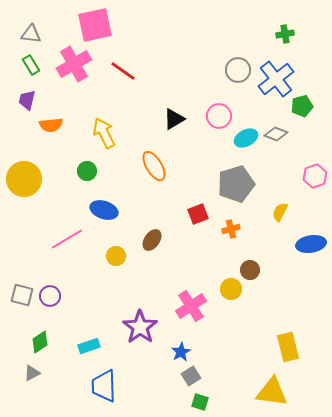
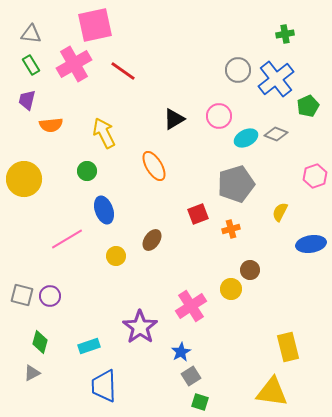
green pentagon at (302, 106): moved 6 px right; rotated 10 degrees counterclockwise
blue ellipse at (104, 210): rotated 52 degrees clockwise
green diamond at (40, 342): rotated 40 degrees counterclockwise
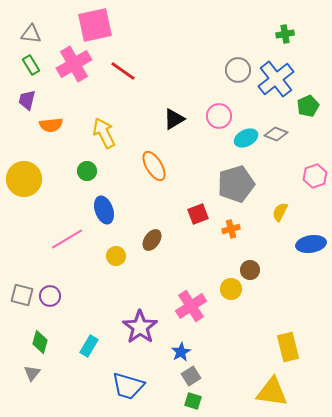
cyan rectangle at (89, 346): rotated 40 degrees counterclockwise
gray triangle at (32, 373): rotated 24 degrees counterclockwise
blue trapezoid at (104, 386): moved 24 px right; rotated 72 degrees counterclockwise
green square at (200, 402): moved 7 px left, 1 px up
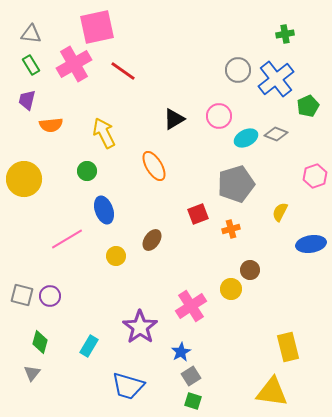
pink square at (95, 25): moved 2 px right, 2 px down
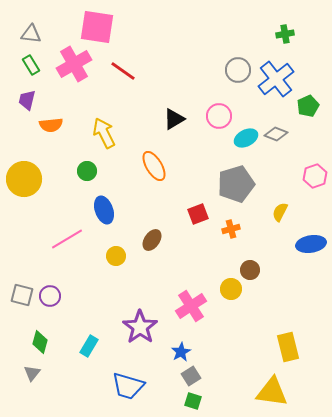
pink square at (97, 27): rotated 21 degrees clockwise
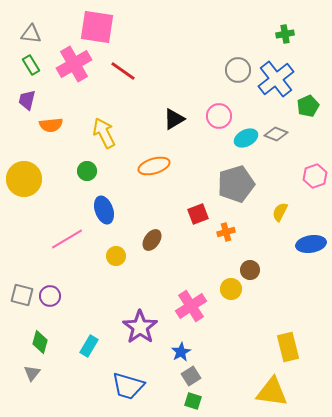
orange ellipse at (154, 166): rotated 76 degrees counterclockwise
orange cross at (231, 229): moved 5 px left, 3 px down
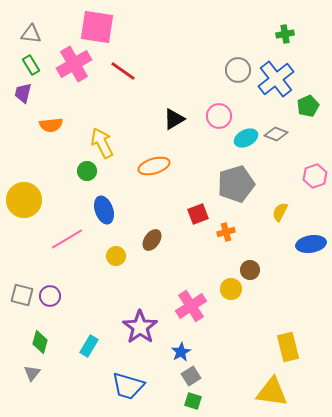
purple trapezoid at (27, 100): moved 4 px left, 7 px up
yellow arrow at (104, 133): moved 2 px left, 10 px down
yellow circle at (24, 179): moved 21 px down
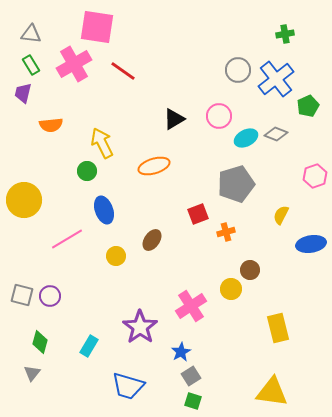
yellow semicircle at (280, 212): moved 1 px right, 3 px down
yellow rectangle at (288, 347): moved 10 px left, 19 px up
